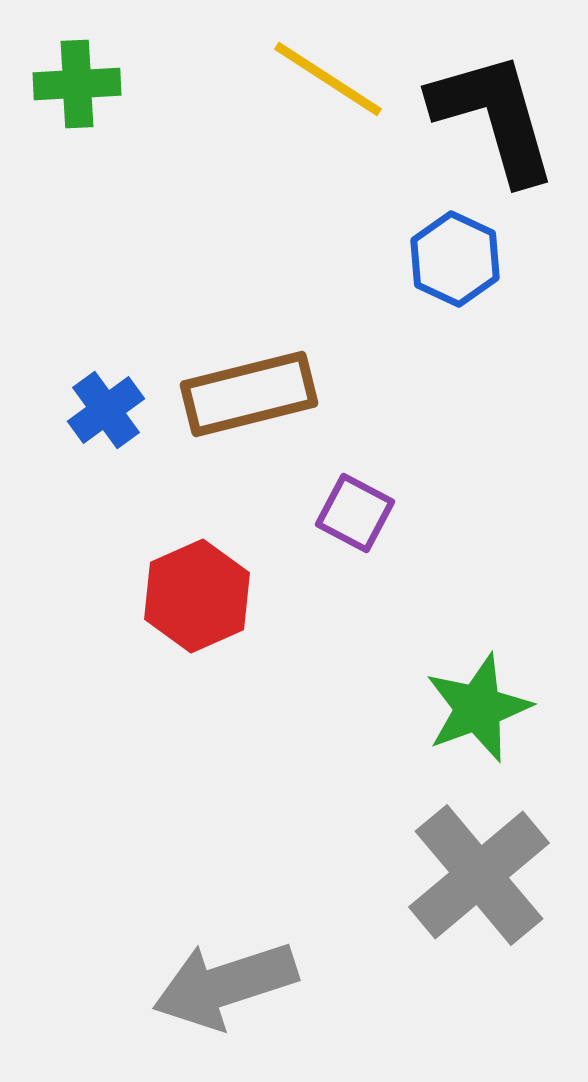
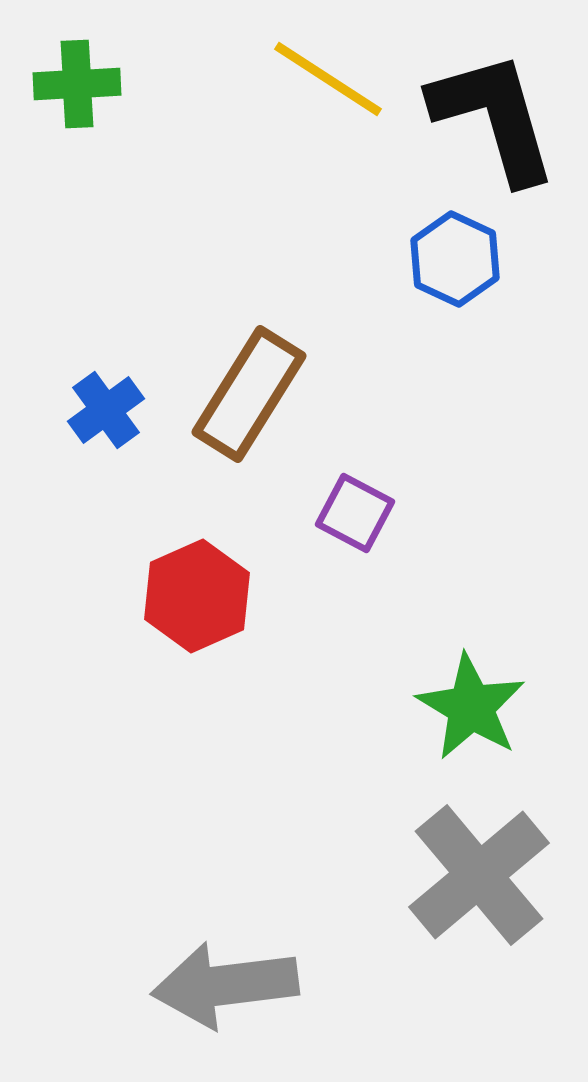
brown rectangle: rotated 44 degrees counterclockwise
green star: moved 7 px left, 1 px up; rotated 21 degrees counterclockwise
gray arrow: rotated 11 degrees clockwise
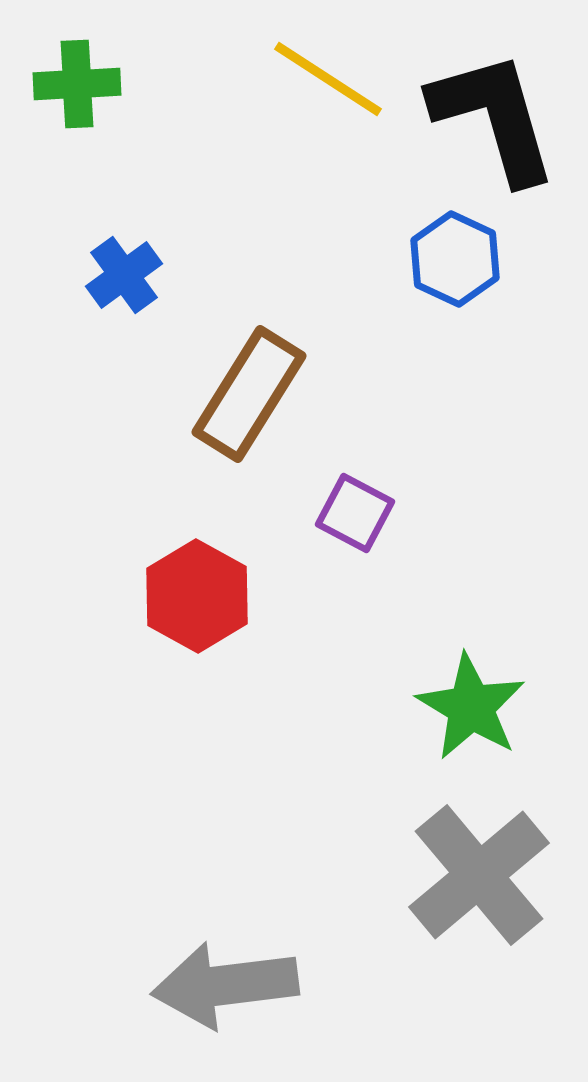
blue cross: moved 18 px right, 135 px up
red hexagon: rotated 7 degrees counterclockwise
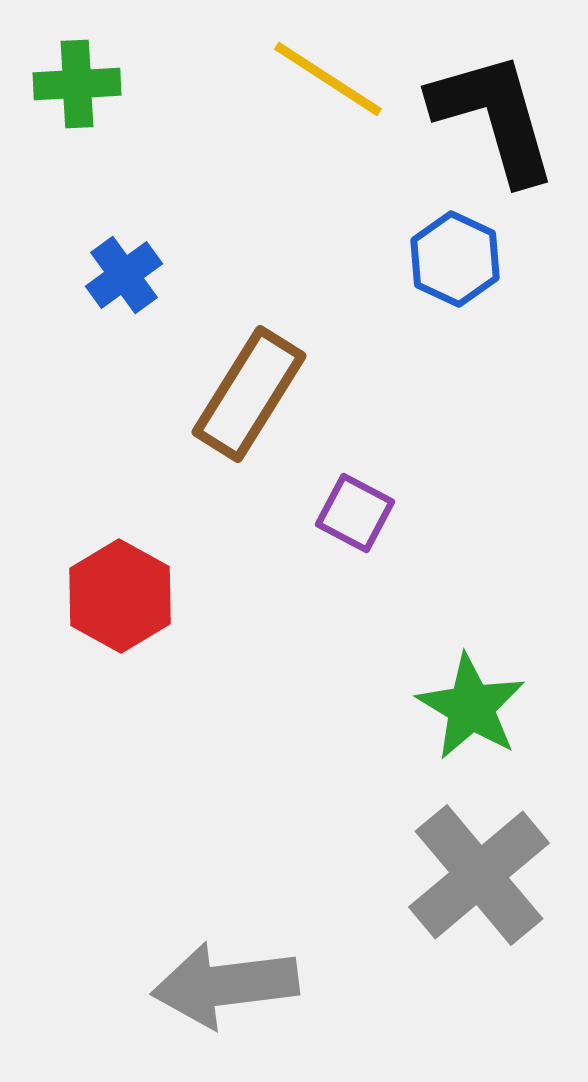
red hexagon: moved 77 px left
